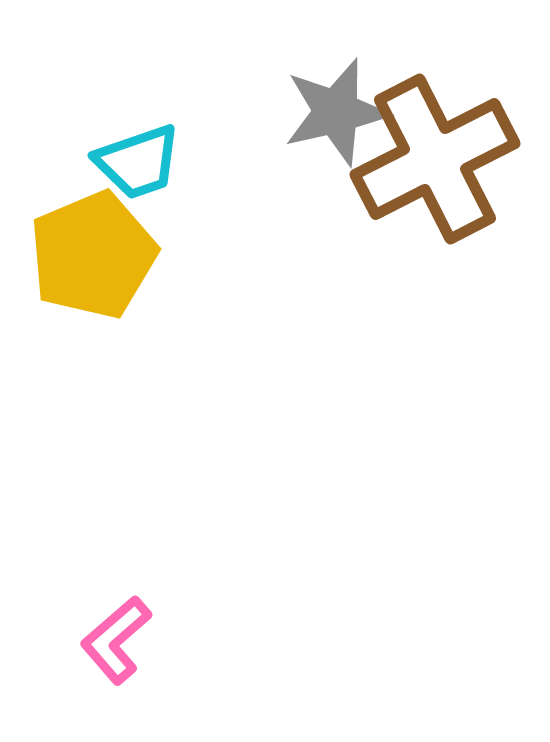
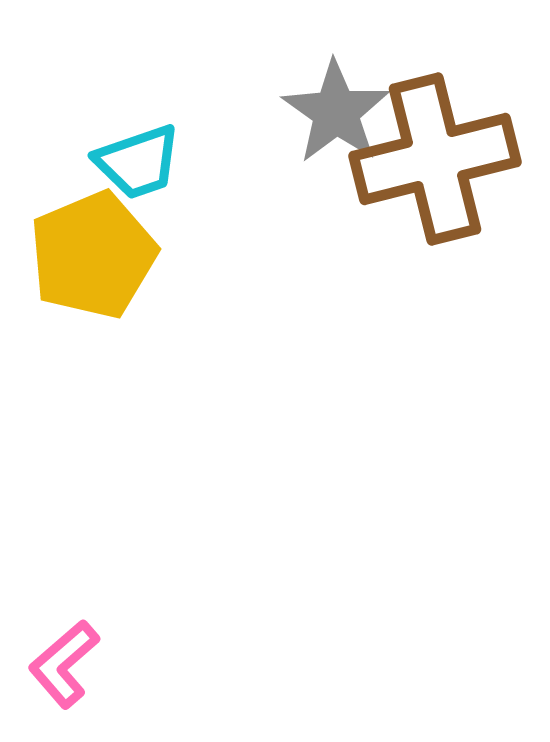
gray star: rotated 24 degrees counterclockwise
brown cross: rotated 13 degrees clockwise
pink L-shape: moved 52 px left, 24 px down
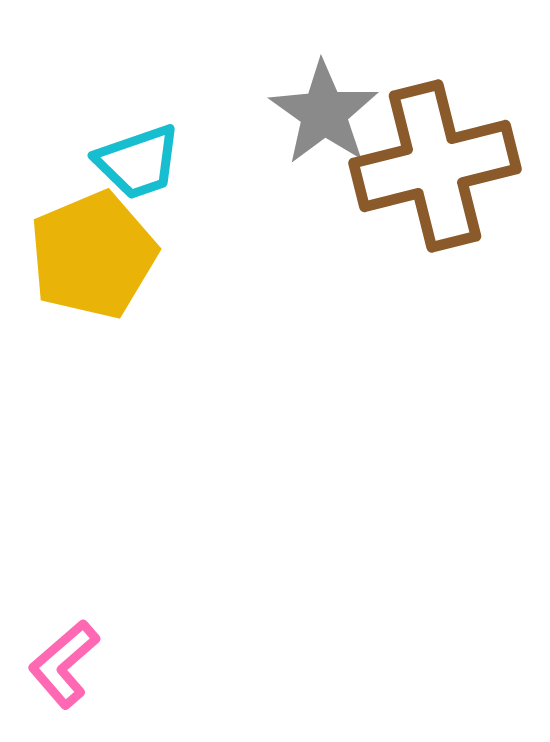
gray star: moved 12 px left, 1 px down
brown cross: moved 7 px down
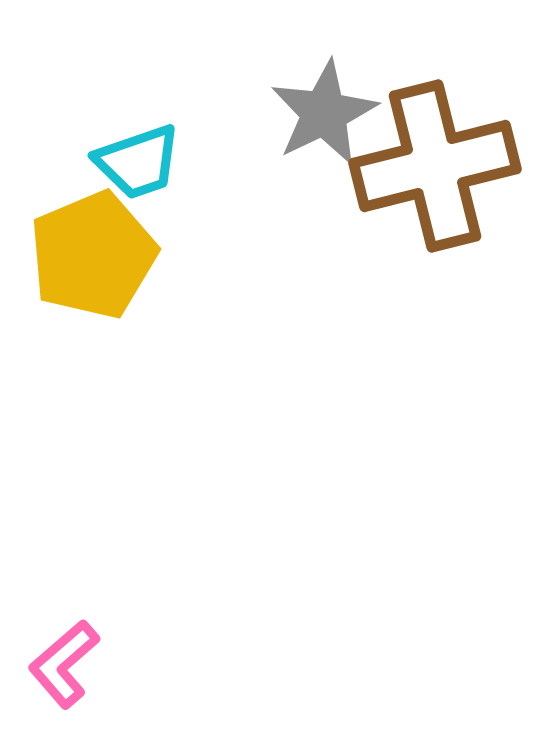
gray star: rotated 11 degrees clockwise
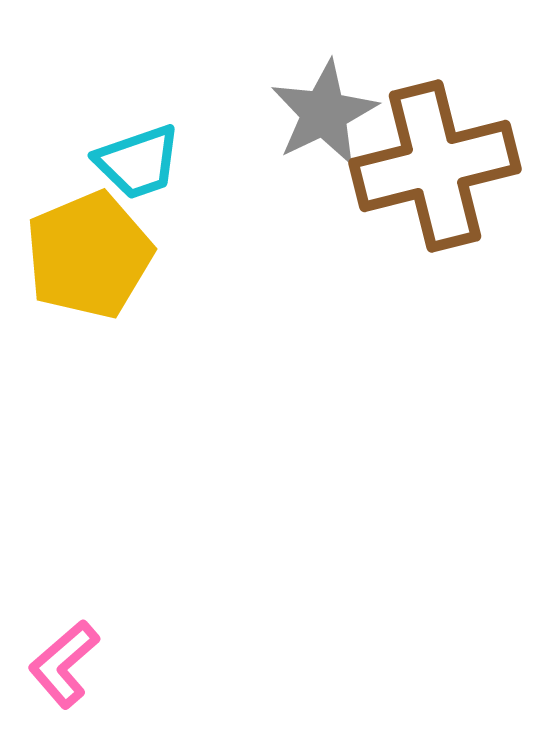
yellow pentagon: moved 4 px left
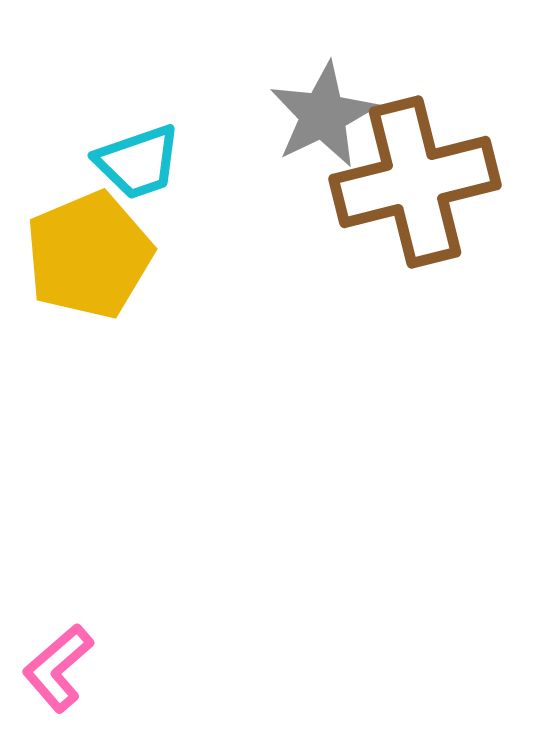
gray star: moved 1 px left, 2 px down
brown cross: moved 20 px left, 16 px down
pink L-shape: moved 6 px left, 4 px down
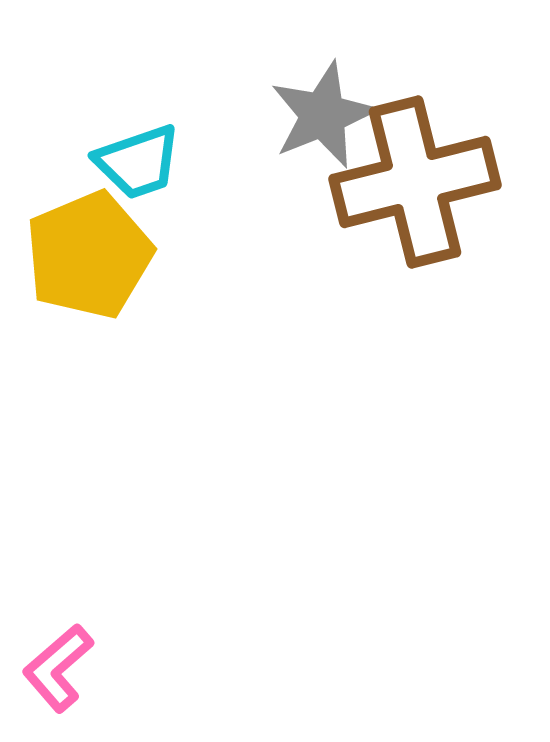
gray star: rotated 4 degrees clockwise
